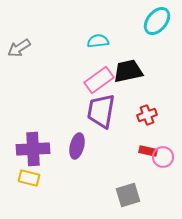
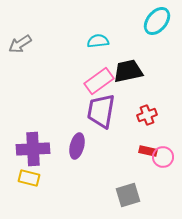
gray arrow: moved 1 px right, 4 px up
pink rectangle: moved 1 px down
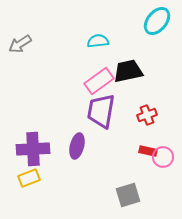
yellow rectangle: rotated 35 degrees counterclockwise
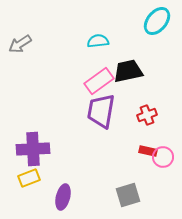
purple ellipse: moved 14 px left, 51 px down
